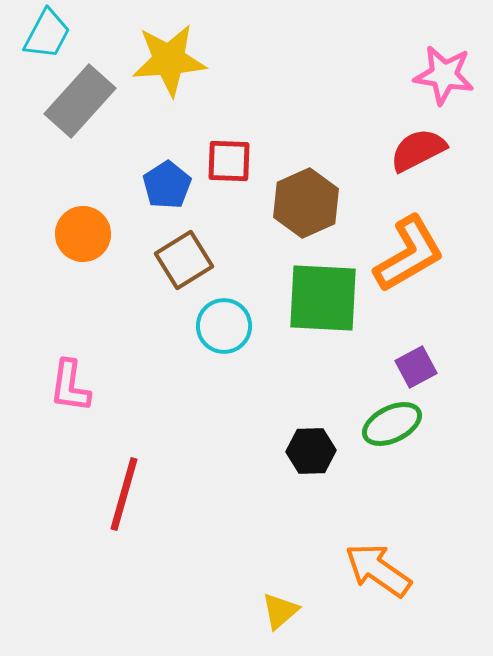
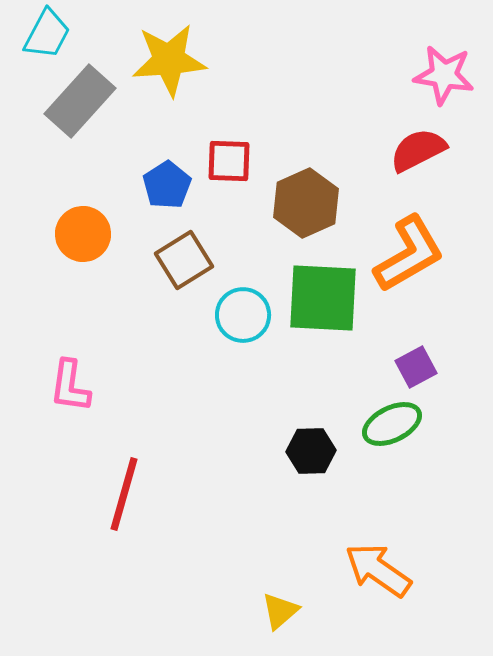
cyan circle: moved 19 px right, 11 px up
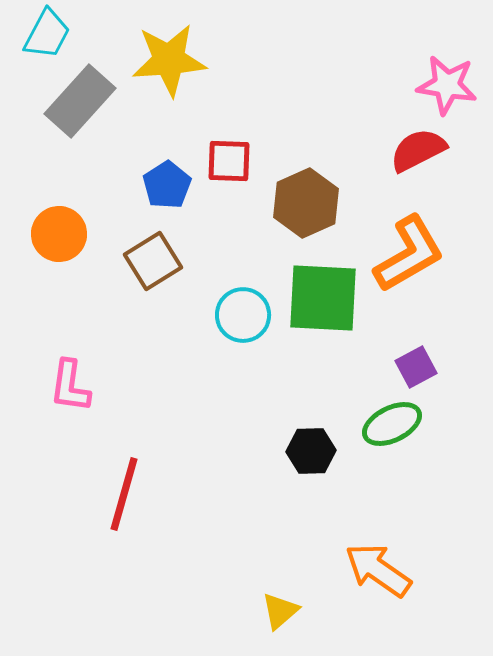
pink star: moved 3 px right, 10 px down
orange circle: moved 24 px left
brown square: moved 31 px left, 1 px down
